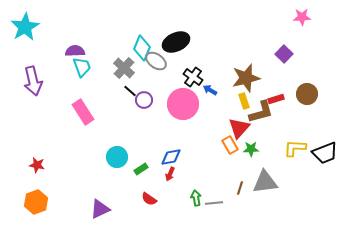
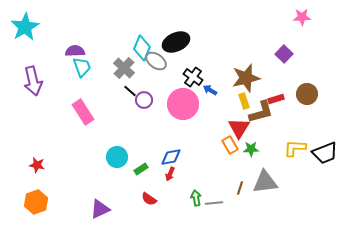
red triangle: rotated 10 degrees counterclockwise
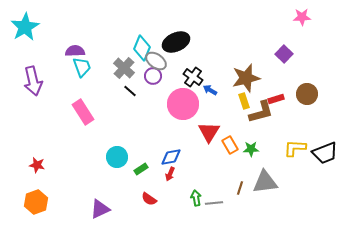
purple circle: moved 9 px right, 24 px up
red triangle: moved 30 px left, 4 px down
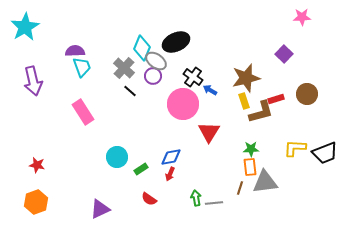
orange rectangle: moved 20 px right, 22 px down; rotated 24 degrees clockwise
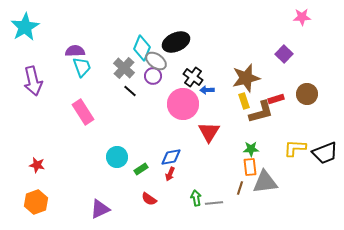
blue arrow: moved 3 px left; rotated 32 degrees counterclockwise
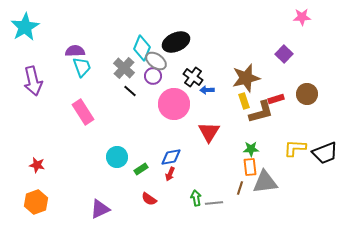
pink circle: moved 9 px left
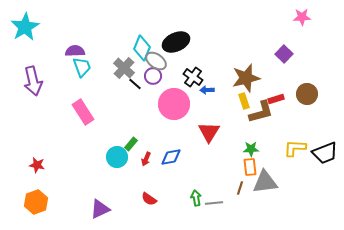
black line: moved 5 px right, 7 px up
green rectangle: moved 10 px left, 25 px up; rotated 16 degrees counterclockwise
red arrow: moved 24 px left, 15 px up
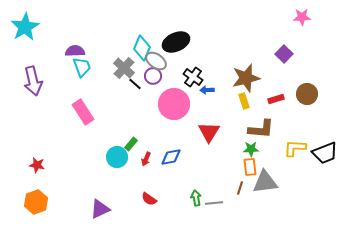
brown L-shape: moved 17 px down; rotated 20 degrees clockwise
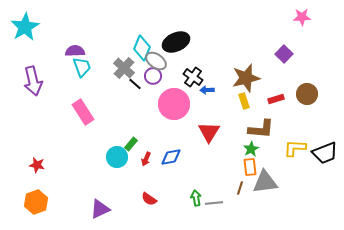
green star: rotated 28 degrees counterclockwise
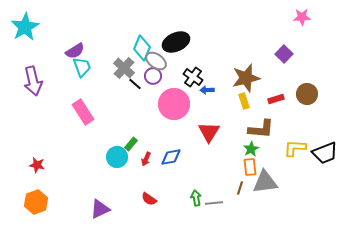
purple semicircle: rotated 150 degrees clockwise
